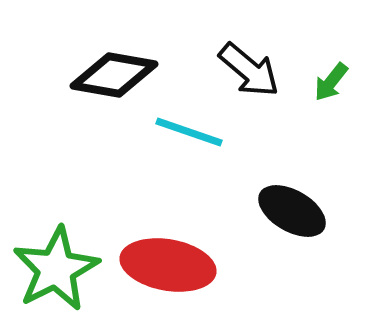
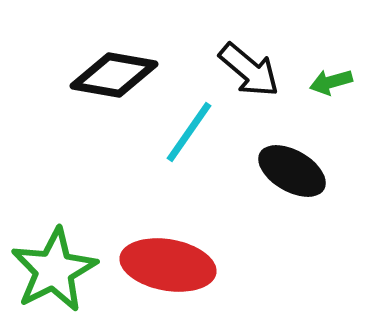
green arrow: rotated 36 degrees clockwise
cyan line: rotated 74 degrees counterclockwise
black ellipse: moved 40 px up
green star: moved 2 px left, 1 px down
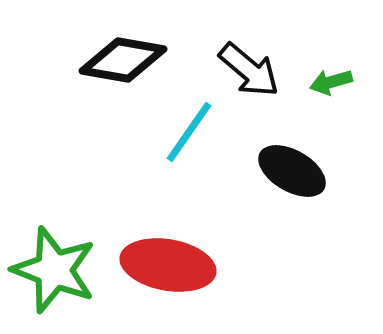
black diamond: moved 9 px right, 15 px up
green star: rotated 24 degrees counterclockwise
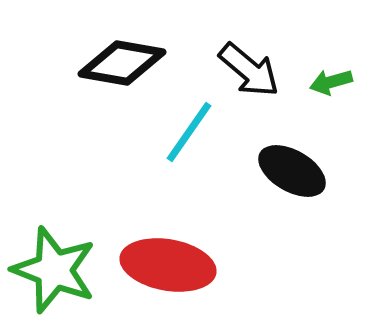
black diamond: moved 1 px left, 3 px down
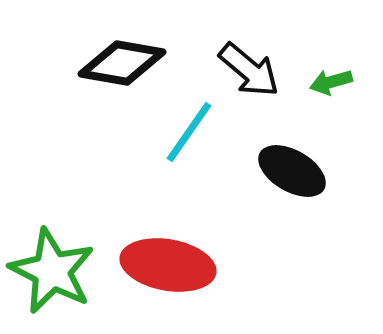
green star: moved 2 px left, 1 px down; rotated 6 degrees clockwise
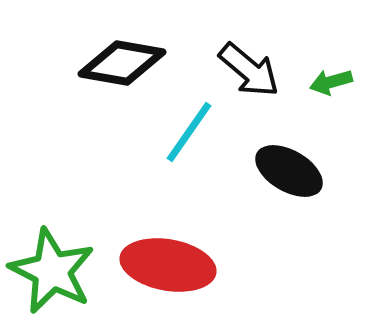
black ellipse: moved 3 px left
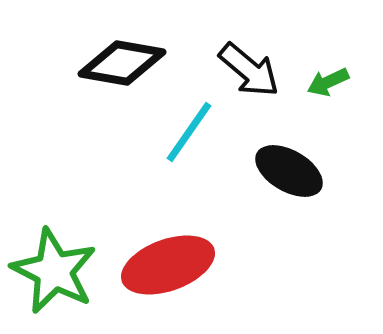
green arrow: moved 3 px left; rotated 9 degrees counterclockwise
red ellipse: rotated 30 degrees counterclockwise
green star: moved 2 px right
